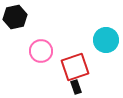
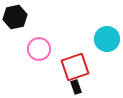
cyan circle: moved 1 px right, 1 px up
pink circle: moved 2 px left, 2 px up
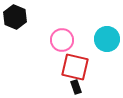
black hexagon: rotated 25 degrees counterclockwise
pink circle: moved 23 px right, 9 px up
red square: rotated 32 degrees clockwise
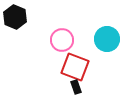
red square: rotated 8 degrees clockwise
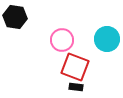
black hexagon: rotated 15 degrees counterclockwise
black rectangle: rotated 64 degrees counterclockwise
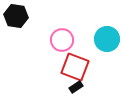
black hexagon: moved 1 px right, 1 px up
black rectangle: rotated 40 degrees counterclockwise
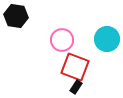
black rectangle: rotated 24 degrees counterclockwise
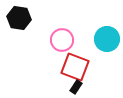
black hexagon: moved 3 px right, 2 px down
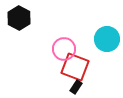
black hexagon: rotated 20 degrees clockwise
pink circle: moved 2 px right, 9 px down
